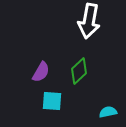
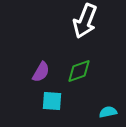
white arrow: moved 4 px left; rotated 12 degrees clockwise
green diamond: rotated 24 degrees clockwise
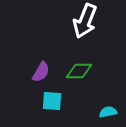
green diamond: rotated 20 degrees clockwise
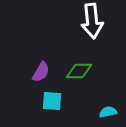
white arrow: moved 7 px right; rotated 28 degrees counterclockwise
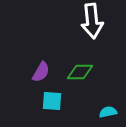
green diamond: moved 1 px right, 1 px down
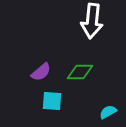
white arrow: rotated 12 degrees clockwise
purple semicircle: rotated 20 degrees clockwise
cyan semicircle: rotated 18 degrees counterclockwise
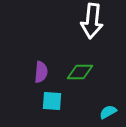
purple semicircle: rotated 45 degrees counterclockwise
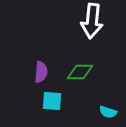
cyan semicircle: rotated 132 degrees counterclockwise
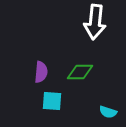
white arrow: moved 3 px right, 1 px down
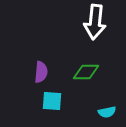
green diamond: moved 6 px right
cyan semicircle: moved 1 px left; rotated 30 degrees counterclockwise
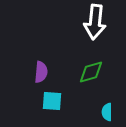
green diamond: moved 5 px right; rotated 16 degrees counterclockwise
cyan semicircle: rotated 102 degrees clockwise
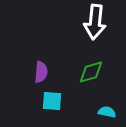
cyan semicircle: rotated 102 degrees clockwise
